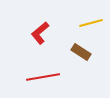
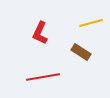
red L-shape: rotated 25 degrees counterclockwise
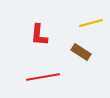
red L-shape: moved 1 px left, 2 px down; rotated 20 degrees counterclockwise
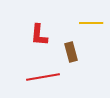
yellow line: rotated 15 degrees clockwise
brown rectangle: moved 10 px left; rotated 42 degrees clockwise
